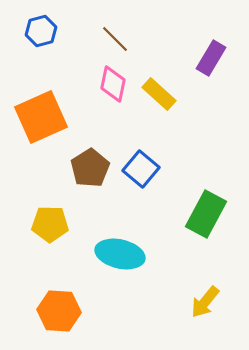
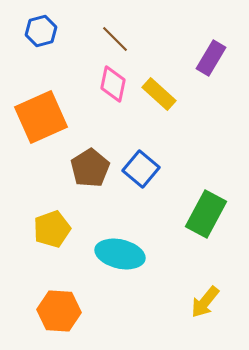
yellow pentagon: moved 2 px right, 5 px down; rotated 21 degrees counterclockwise
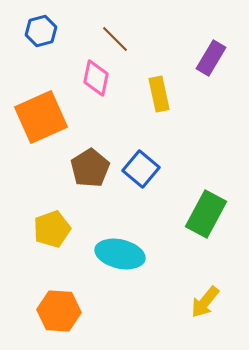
pink diamond: moved 17 px left, 6 px up
yellow rectangle: rotated 36 degrees clockwise
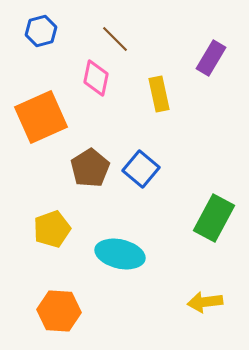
green rectangle: moved 8 px right, 4 px down
yellow arrow: rotated 44 degrees clockwise
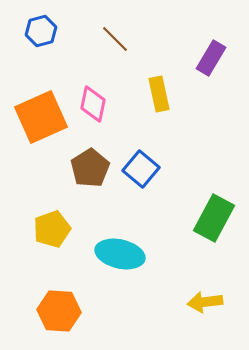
pink diamond: moved 3 px left, 26 px down
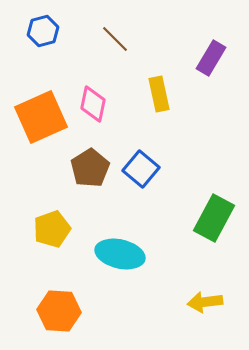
blue hexagon: moved 2 px right
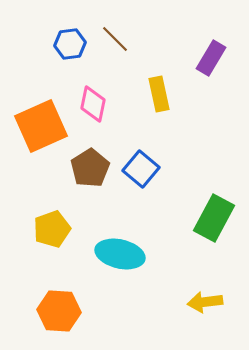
blue hexagon: moved 27 px right, 13 px down; rotated 8 degrees clockwise
orange square: moved 9 px down
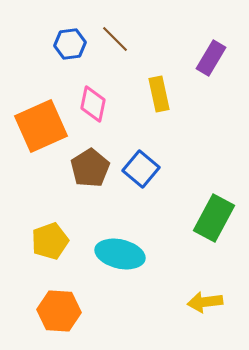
yellow pentagon: moved 2 px left, 12 px down
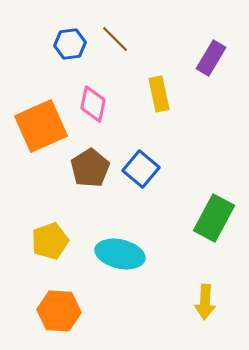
yellow arrow: rotated 80 degrees counterclockwise
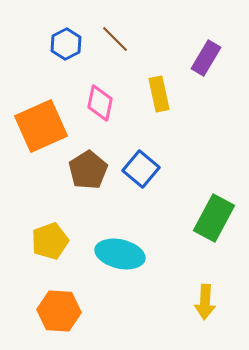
blue hexagon: moved 4 px left; rotated 20 degrees counterclockwise
purple rectangle: moved 5 px left
pink diamond: moved 7 px right, 1 px up
brown pentagon: moved 2 px left, 2 px down
